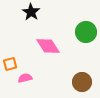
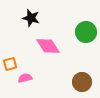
black star: moved 6 px down; rotated 18 degrees counterclockwise
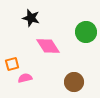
orange square: moved 2 px right
brown circle: moved 8 px left
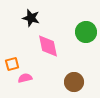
pink diamond: rotated 20 degrees clockwise
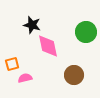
black star: moved 1 px right, 7 px down
brown circle: moved 7 px up
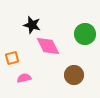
green circle: moved 1 px left, 2 px down
pink diamond: rotated 15 degrees counterclockwise
orange square: moved 6 px up
pink semicircle: moved 1 px left
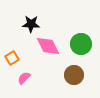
black star: moved 1 px left, 1 px up; rotated 12 degrees counterclockwise
green circle: moved 4 px left, 10 px down
orange square: rotated 16 degrees counterclockwise
pink semicircle: rotated 32 degrees counterclockwise
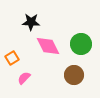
black star: moved 2 px up
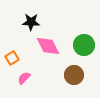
green circle: moved 3 px right, 1 px down
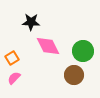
green circle: moved 1 px left, 6 px down
pink semicircle: moved 10 px left
